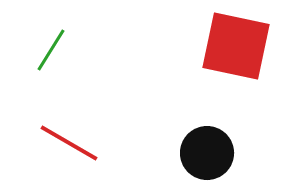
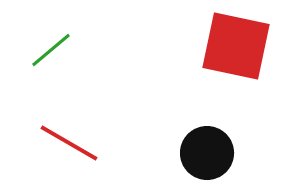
green line: rotated 18 degrees clockwise
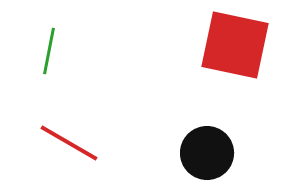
red square: moved 1 px left, 1 px up
green line: moved 2 px left, 1 px down; rotated 39 degrees counterclockwise
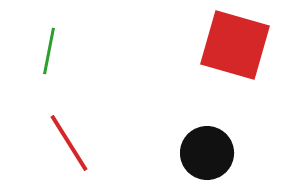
red square: rotated 4 degrees clockwise
red line: rotated 28 degrees clockwise
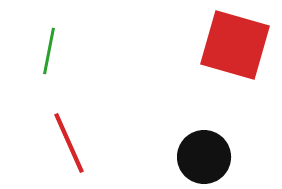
red line: rotated 8 degrees clockwise
black circle: moved 3 px left, 4 px down
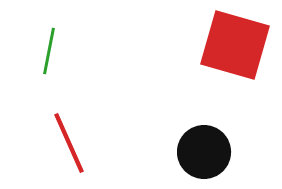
black circle: moved 5 px up
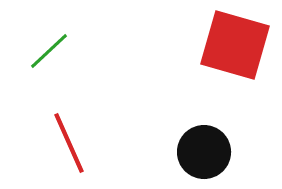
green line: rotated 36 degrees clockwise
